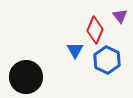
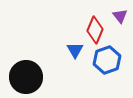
blue hexagon: rotated 16 degrees clockwise
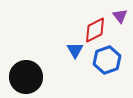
red diamond: rotated 40 degrees clockwise
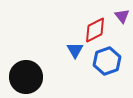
purple triangle: moved 2 px right
blue hexagon: moved 1 px down
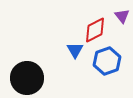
black circle: moved 1 px right, 1 px down
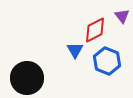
blue hexagon: rotated 20 degrees counterclockwise
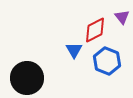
purple triangle: moved 1 px down
blue triangle: moved 1 px left
